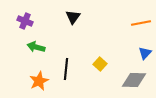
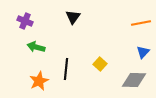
blue triangle: moved 2 px left, 1 px up
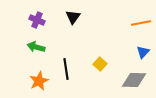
purple cross: moved 12 px right, 1 px up
black line: rotated 15 degrees counterclockwise
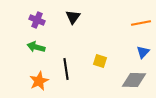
yellow square: moved 3 px up; rotated 24 degrees counterclockwise
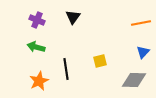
yellow square: rotated 32 degrees counterclockwise
